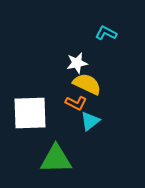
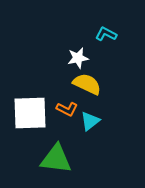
cyan L-shape: moved 1 px down
white star: moved 1 px right, 5 px up
orange L-shape: moved 9 px left, 6 px down
green triangle: rotated 8 degrees clockwise
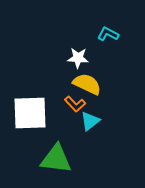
cyan L-shape: moved 2 px right
white star: rotated 15 degrees clockwise
orange L-shape: moved 8 px right, 5 px up; rotated 20 degrees clockwise
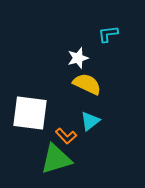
cyan L-shape: rotated 35 degrees counterclockwise
white star: rotated 20 degrees counterclockwise
orange L-shape: moved 9 px left, 32 px down
white square: rotated 9 degrees clockwise
green triangle: rotated 24 degrees counterclockwise
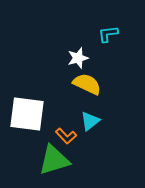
white square: moved 3 px left, 1 px down
green triangle: moved 2 px left, 1 px down
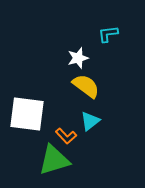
yellow semicircle: moved 1 px left, 2 px down; rotated 12 degrees clockwise
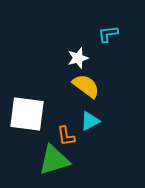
cyan triangle: rotated 10 degrees clockwise
orange L-shape: rotated 35 degrees clockwise
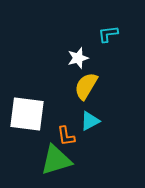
yellow semicircle: rotated 96 degrees counterclockwise
green triangle: moved 2 px right
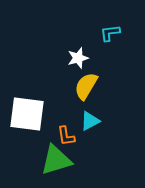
cyan L-shape: moved 2 px right, 1 px up
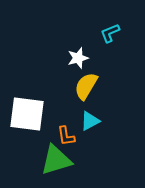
cyan L-shape: rotated 15 degrees counterclockwise
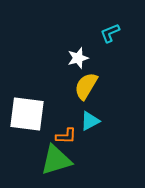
orange L-shape: rotated 80 degrees counterclockwise
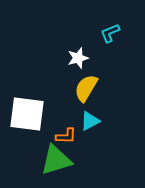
yellow semicircle: moved 2 px down
